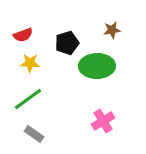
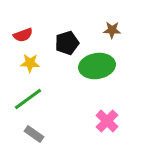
brown star: rotated 12 degrees clockwise
green ellipse: rotated 8 degrees counterclockwise
pink cross: moved 4 px right; rotated 15 degrees counterclockwise
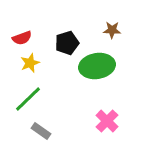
red semicircle: moved 1 px left, 3 px down
yellow star: rotated 24 degrees counterclockwise
green line: rotated 8 degrees counterclockwise
gray rectangle: moved 7 px right, 3 px up
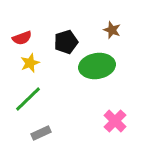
brown star: rotated 18 degrees clockwise
black pentagon: moved 1 px left, 1 px up
pink cross: moved 8 px right
gray rectangle: moved 2 px down; rotated 60 degrees counterclockwise
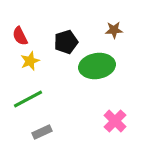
brown star: moved 2 px right; rotated 24 degrees counterclockwise
red semicircle: moved 2 px left, 2 px up; rotated 84 degrees clockwise
yellow star: moved 2 px up
green line: rotated 16 degrees clockwise
gray rectangle: moved 1 px right, 1 px up
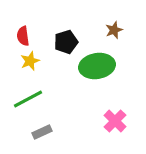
brown star: rotated 18 degrees counterclockwise
red semicircle: moved 3 px right; rotated 18 degrees clockwise
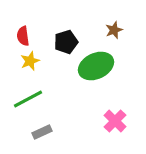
green ellipse: moved 1 px left; rotated 16 degrees counterclockwise
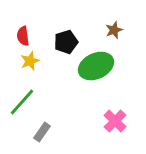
green line: moved 6 px left, 3 px down; rotated 20 degrees counterclockwise
gray rectangle: rotated 30 degrees counterclockwise
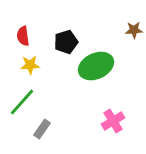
brown star: moved 20 px right; rotated 18 degrees clockwise
yellow star: moved 4 px down; rotated 18 degrees clockwise
pink cross: moved 2 px left; rotated 15 degrees clockwise
gray rectangle: moved 3 px up
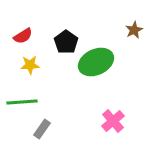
brown star: rotated 24 degrees counterclockwise
red semicircle: rotated 114 degrees counterclockwise
black pentagon: rotated 20 degrees counterclockwise
green ellipse: moved 4 px up
green line: rotated 44 degrees clockwise
pink cross: rotated 10 degrees counterclockwise
